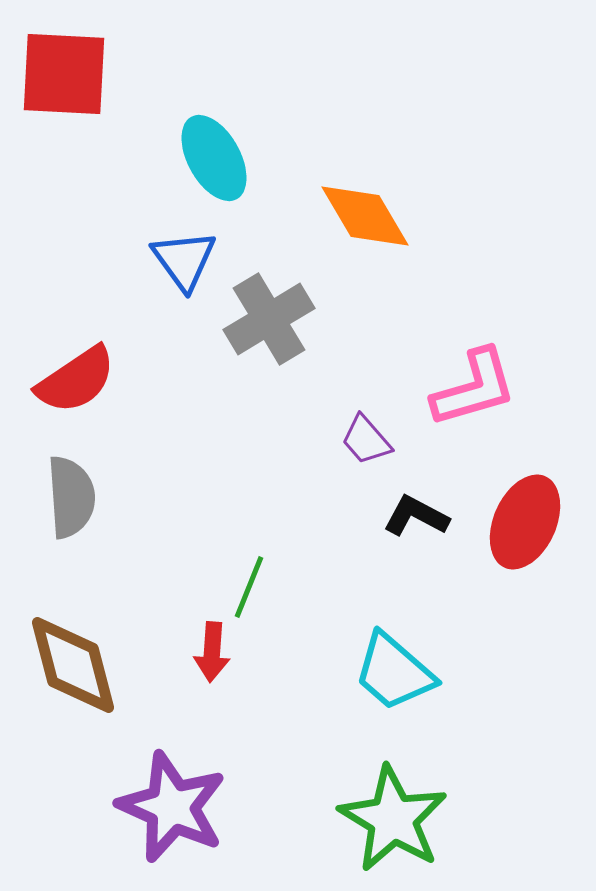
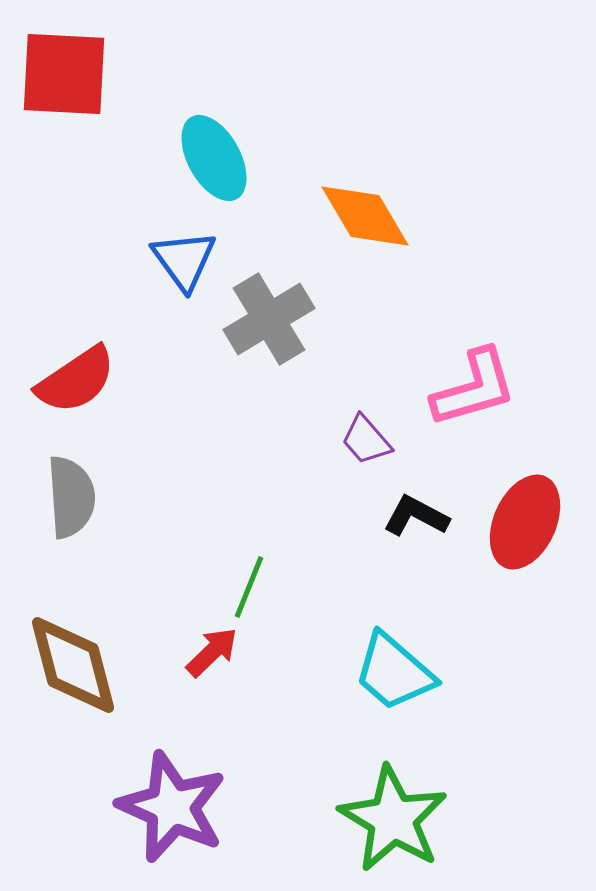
red arrow: rotated 138 degrees counterclockwise
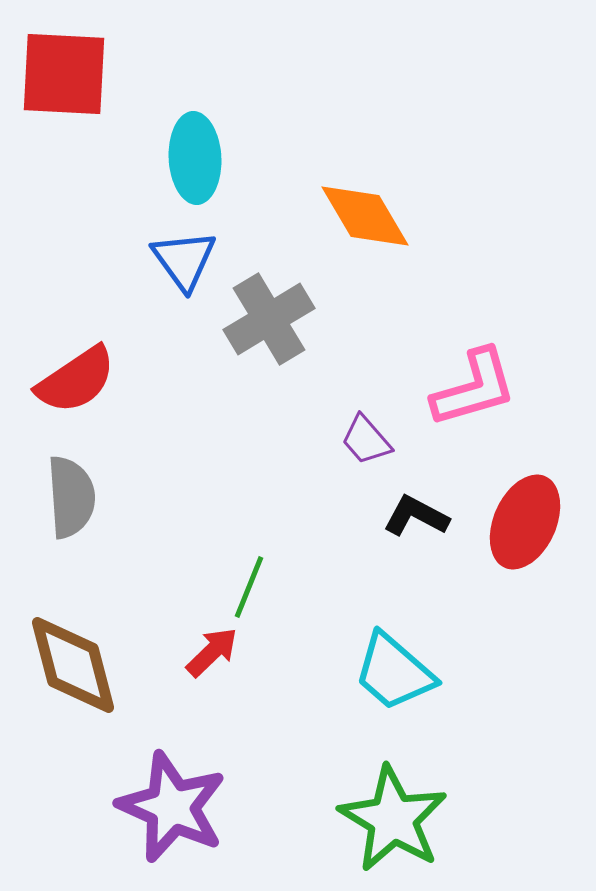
cyan ellipse: moved 19 px left; rotated 26 degrees clockwise
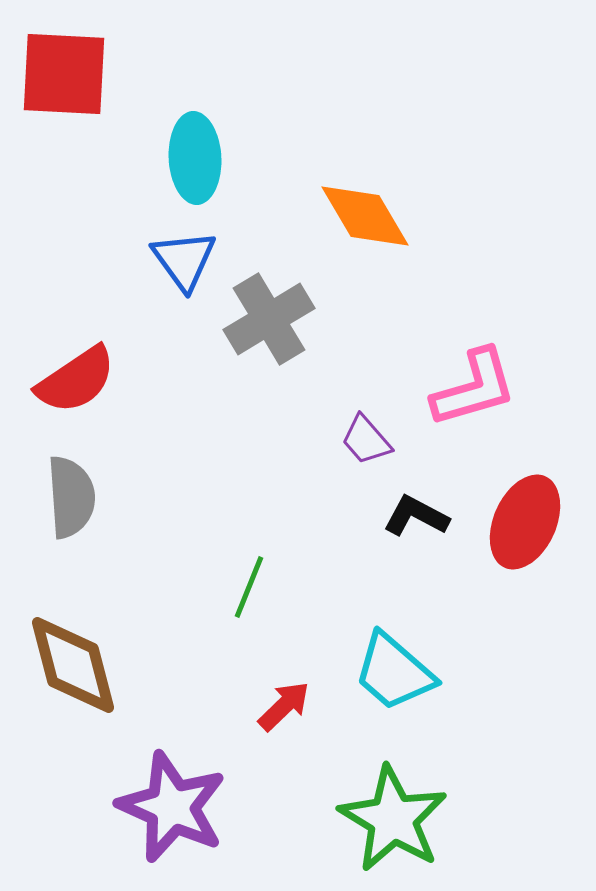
red arrow: moved 72 px right, 54 px down
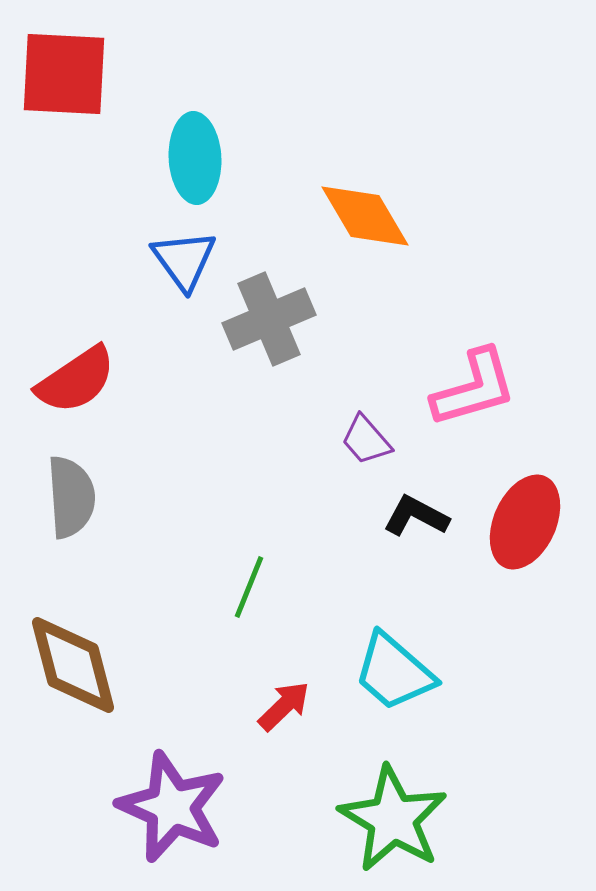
gray cross: rotated 8 degrees clockwise
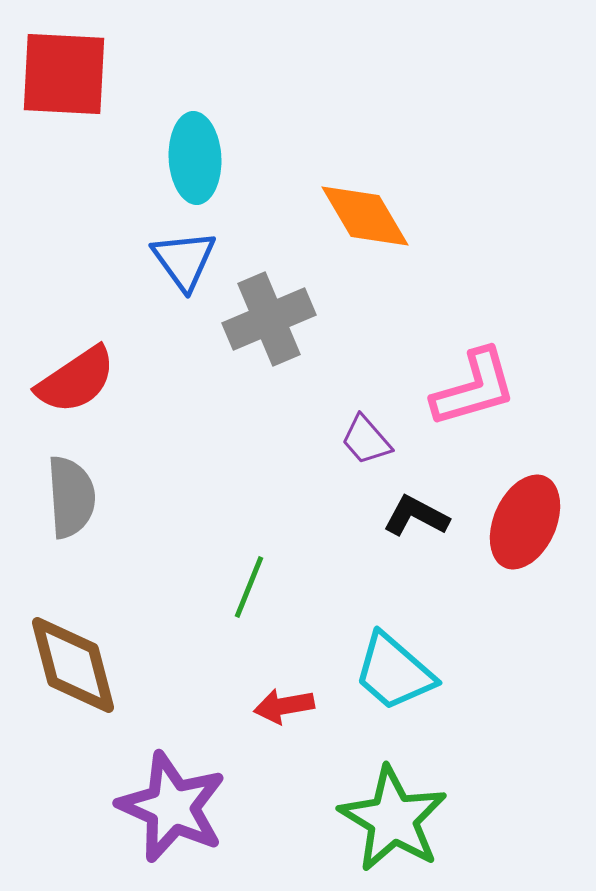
red arrow: rotated 146 degrees counterclockwise
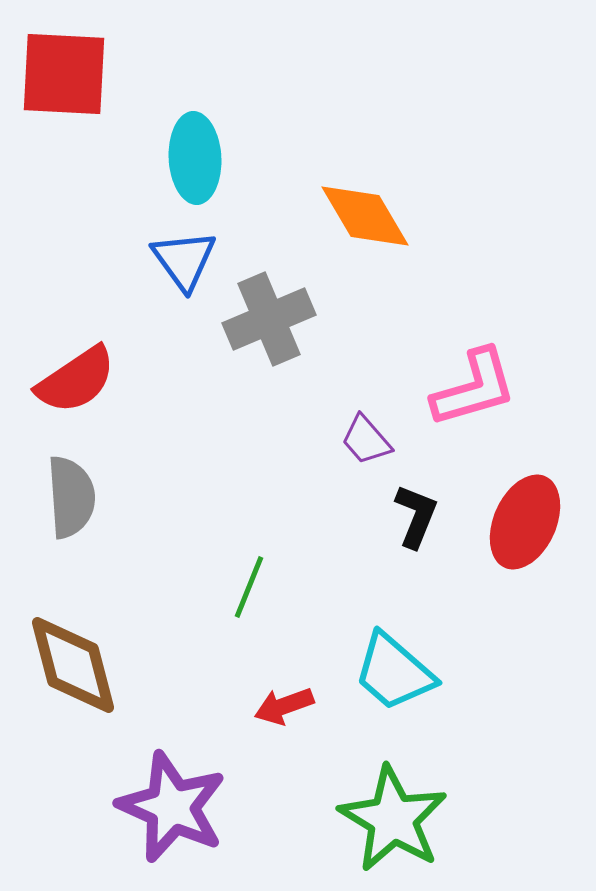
black L-shape: rotated 84 degrees clockwise
red arrow: rotated 10 degrees counterclockwise
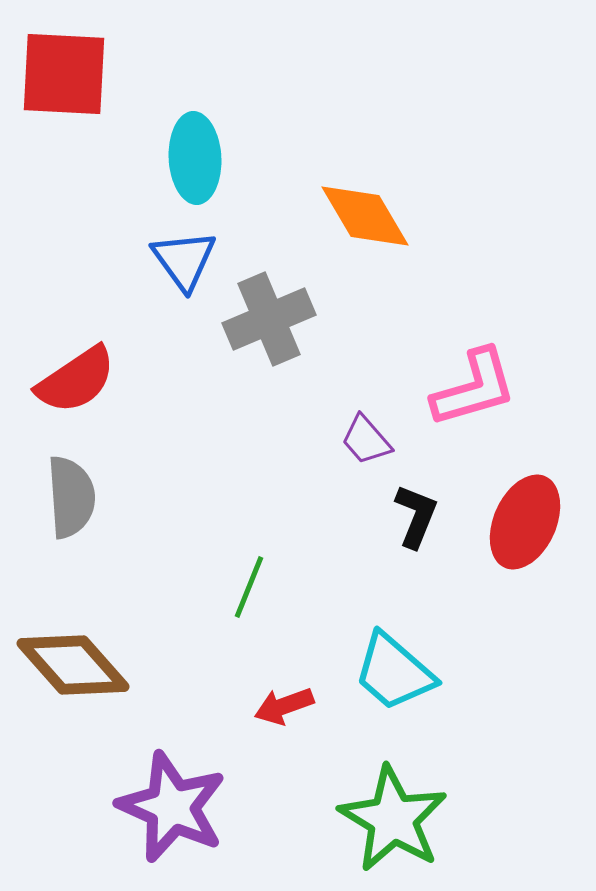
brown diamond: rotated 27 degrees counterclockwise
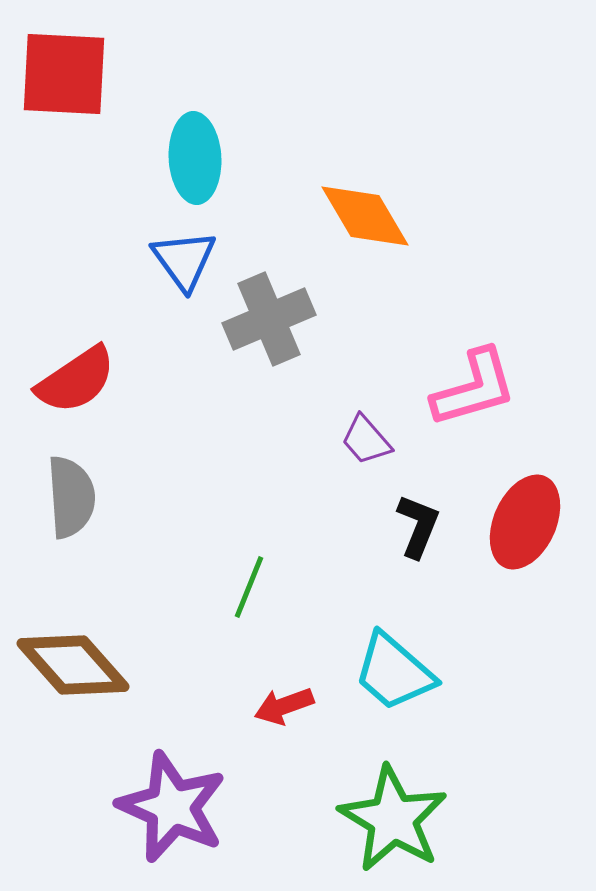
black L-shape: moved 2 px right, 10 px down
